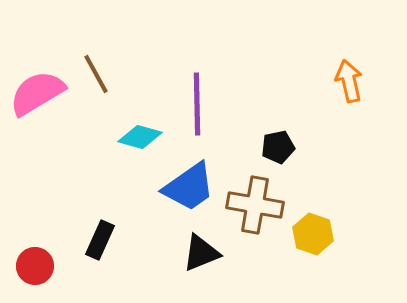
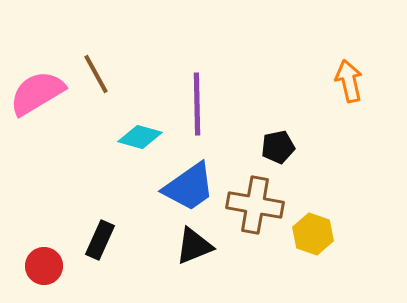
black triangle: moved 7 px left, 7 px up
red circle: moved 9 px right
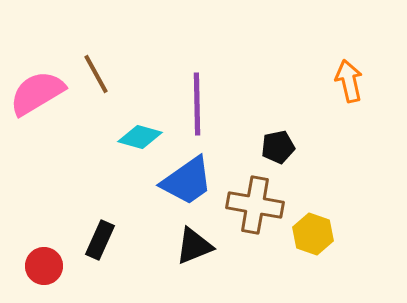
blue trapezoid: moved 2 px left, 6 px up
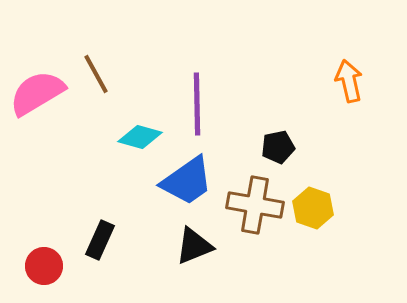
yellow hexagon: moved 26 px up
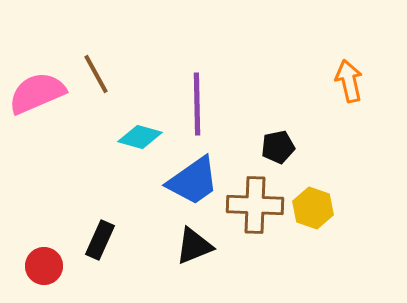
pink semicircle: rotated 8 degrees clockwise
blue trapezoid: moved 6 px right
brown cross: rotated 8 degrees counterclockwise
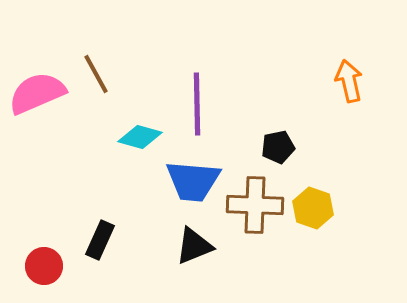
blue trapezoid: rotated 40 degrees clockwise
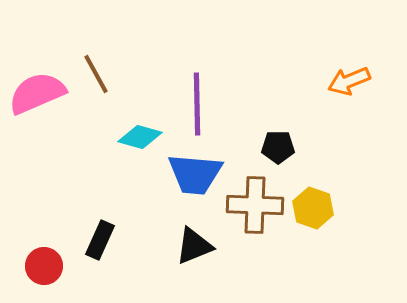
orange arrow: rotated 99 degrees counterclockwise
black pentagon: rotated 12 degrees clockwise
blue trapezoid: moved 2 px right, 7 px up
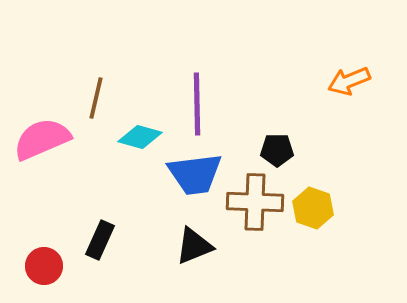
brown line: moved 24 px down; rotated 42 degrees clockwise
pink semicircle: moved 5 px right, 46 px down
black pentagon: moved 1 px left, 3 px down
blue trapezoid: rotated 12 degrees counterclockwise
brown cross: moved 3 px up
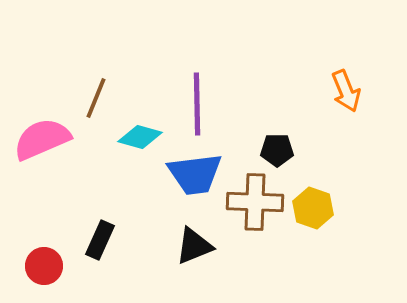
orange arrow: moved 3 px left, 10 px down; rotated 90 degrees counterclockwise
brown line: rotated 9 degrees clockwise
